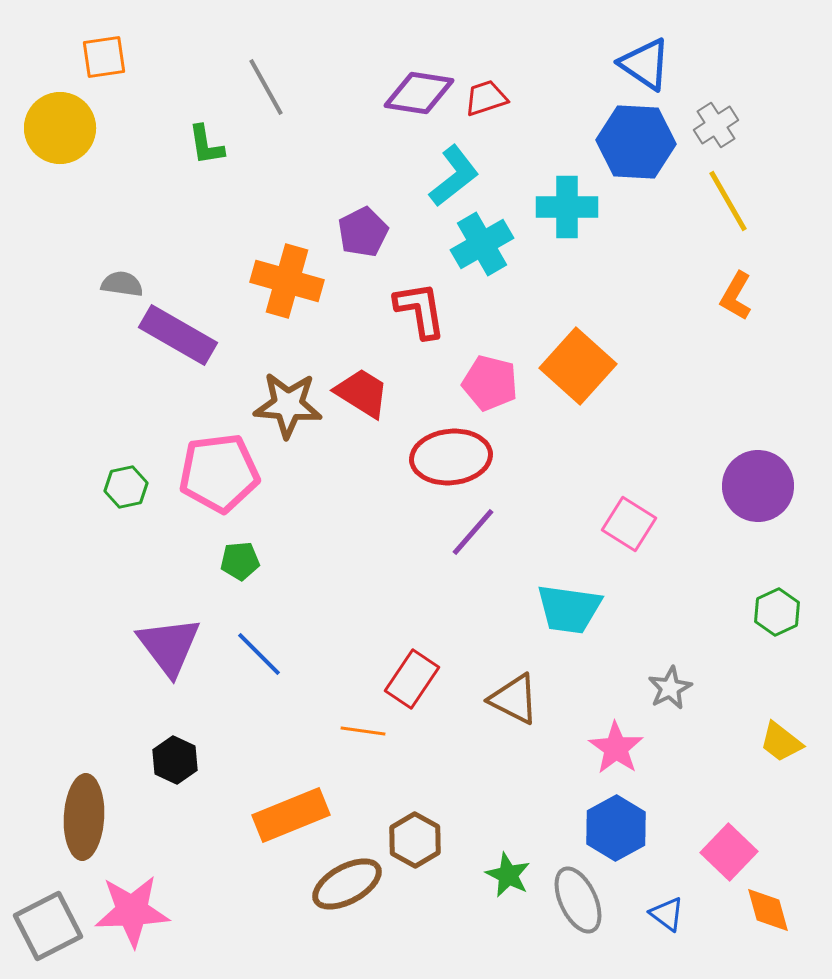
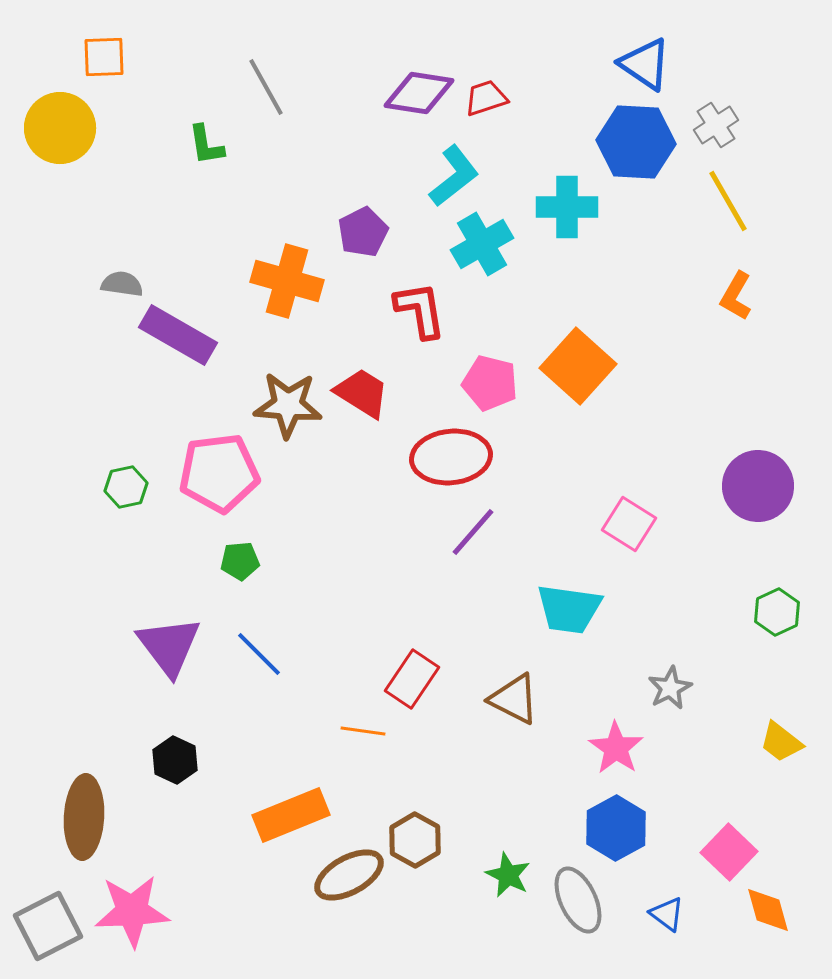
orange square at (104, 57): rotated 6 degrees clockwise
brown ellipse at (347, 884): moved 2 px right, 9 px up
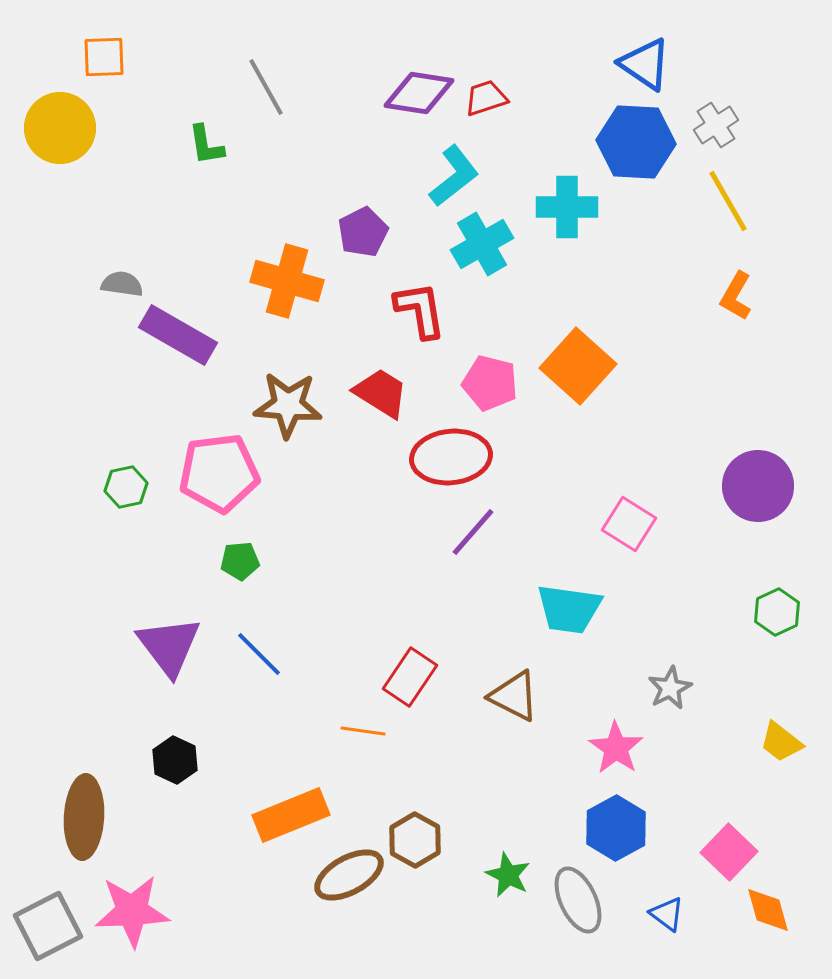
red trapezoid at (362, 393): moved 19 px right
red rectangle at (412, 679): moved 2 px left, 2 px up
brown triangle at (514, 699): moved 3 px up
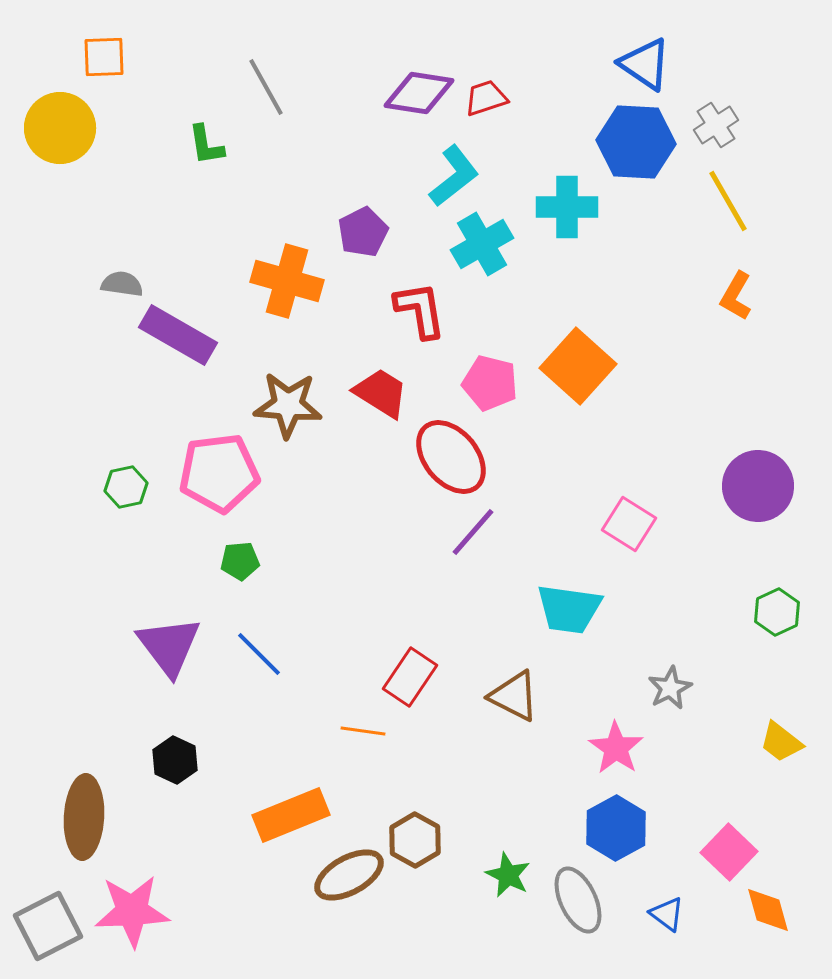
red ellipse at (451, 457): rotated 56 degrees clockwise
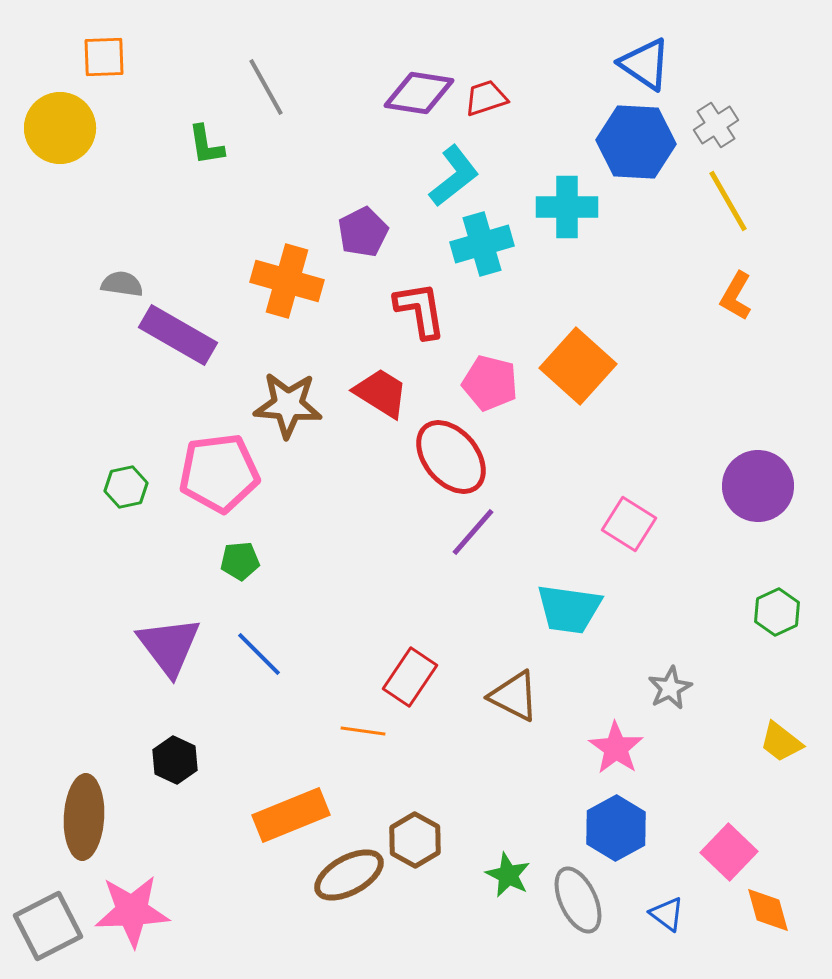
cyan cross at (482, 244): rotated 14 degrees clockwise
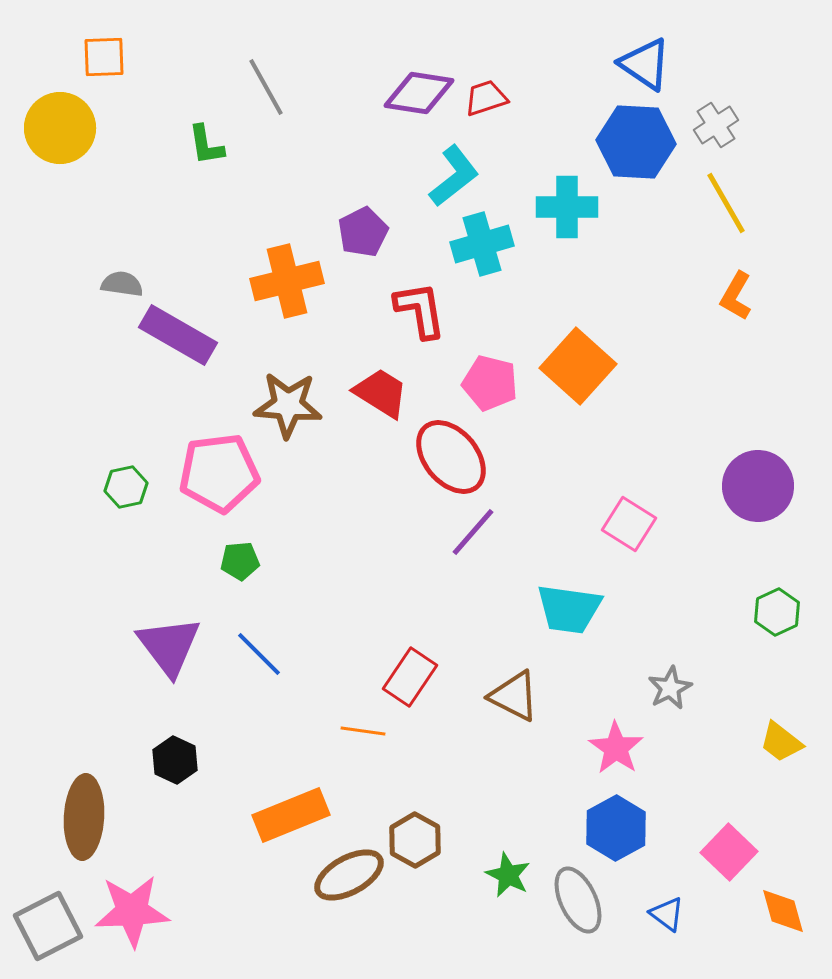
yellow line at (728, 201): moved 2 px left, 2 px down
orange cross at (287, 281): rotated 30 degrees counterclockwise
orange diamond at (768, 910): moved 15 px right, 1 px down
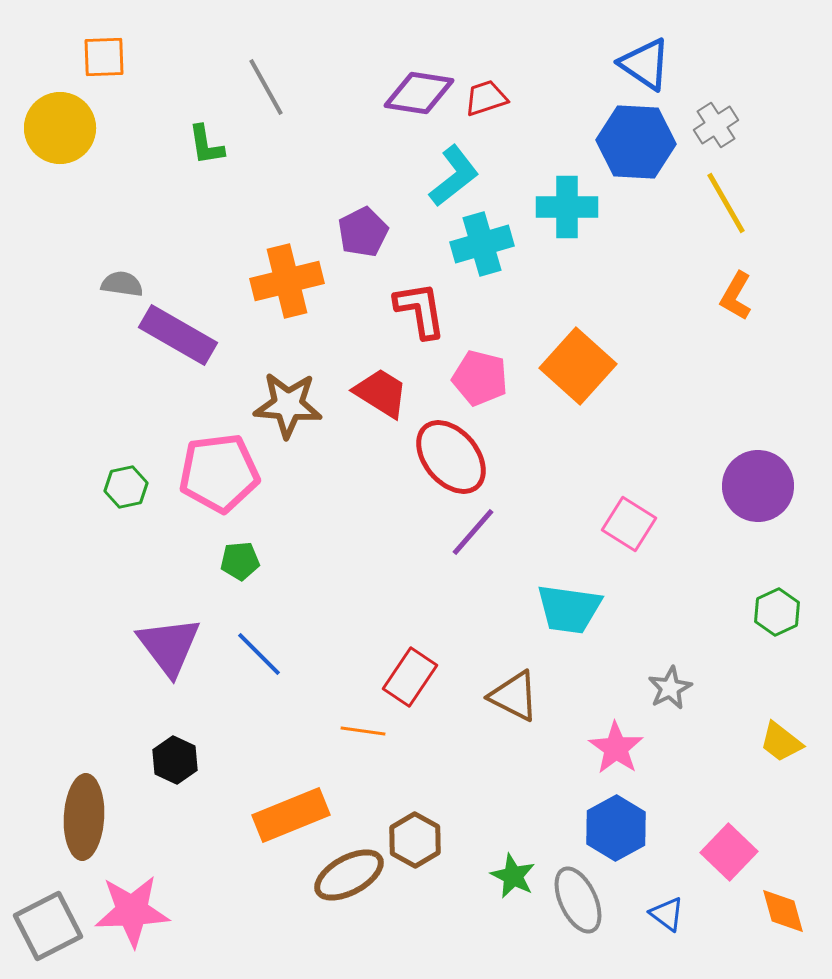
pink pentagon at (490, 383): moved 10 px left, 5 px up
green star at (508, 875): moved 5 px right, 1 px down
